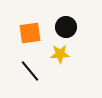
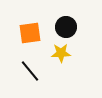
yellow star: moved 1 px right, 1 px up
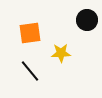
black circle: moved 21 px right, 7 px up
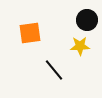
yellow star: moved 19 px right, 7 px up
black line: moved 24 px right, 1 px up
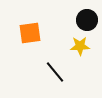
black line: moved 1 px right, 2 px down
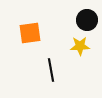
black line: moved 4 px left, 2 px up; rotated 30 degrees clockwise
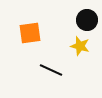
yellow star: rotated 18 degrees clockwise
black line: rotated 55 degrees counterclockwise
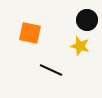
orange square: rotated 20 degrees clockwise
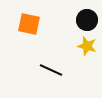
orange square: moved 1 px left, 9 px up
yellow star: moved 7 px right
